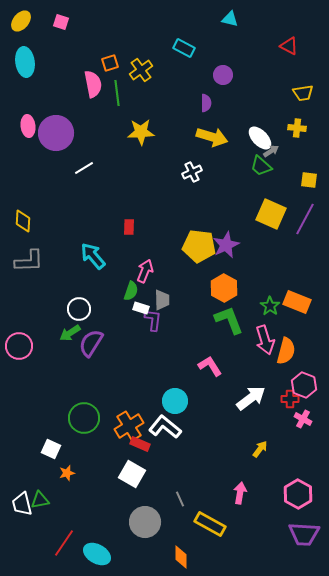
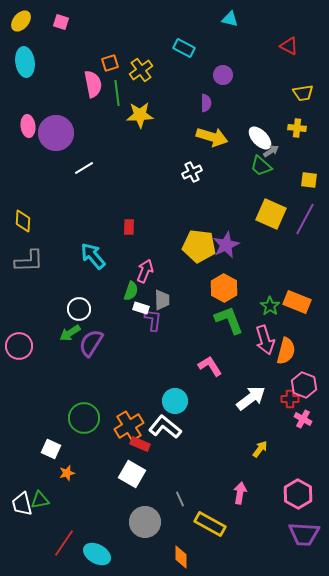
yellow star at (141, 132): moved 1 px left, 17 px up
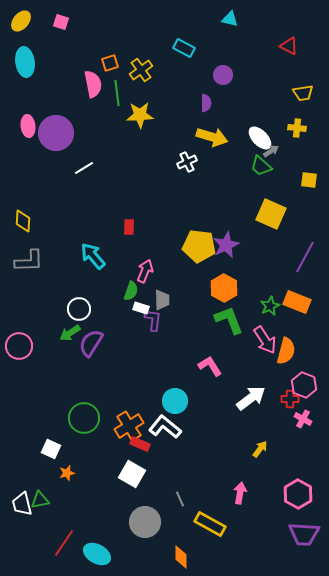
white cross at (192, 172): moved 5 px left, 10 px up
purple line at (305, 219): moved 38 px down
green star at (270, 306): rotated 12 degrees clockwise
pink arrow at (265, 340): rotated 16 degrees counterclockwise
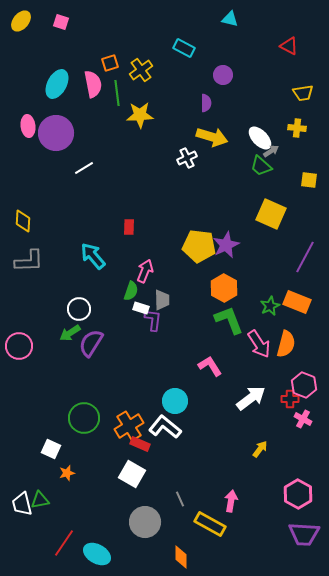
cyan ellipse at (25, 62): moved 32 px right, 22 px down; rotated 36 degrees clockwise
white cross at (187, 162): moved 4 px up
pink arrow at (265, 340): moved 6 px left, 4 px down
orange semicircle at (286, 351): moved 7 px up
pink arrow at (240, 493): moved 9 px left, 8 px down
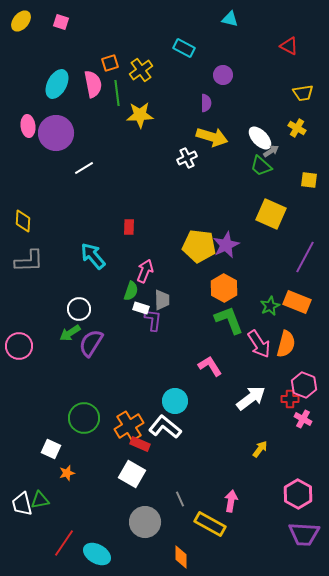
yellow cross at (297, 128): rotated 24 degrees clockwise
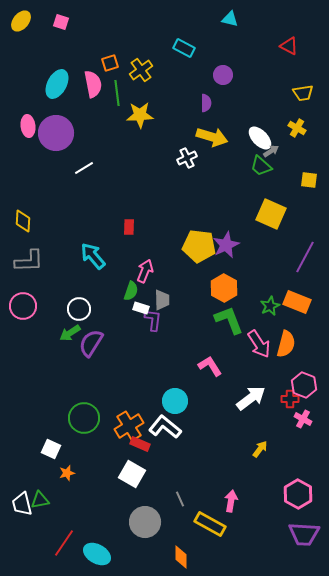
pink circle at (19, 346): moved 4 px right, 40 px up
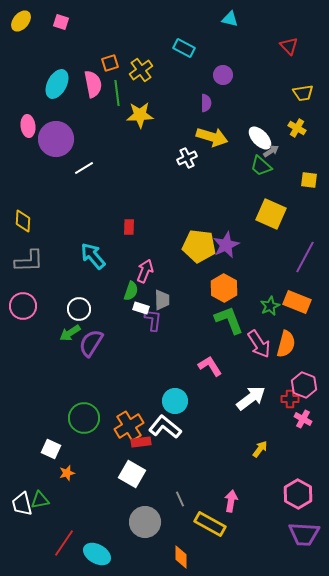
red triangle at (289, 46): rotated 18 degrees clockwise
purple circle at (56, 133): moved 6 px down
red rectangle at (140, 444): moved 1 px right, 2 px up; rotated 30 degrees counterclockwise
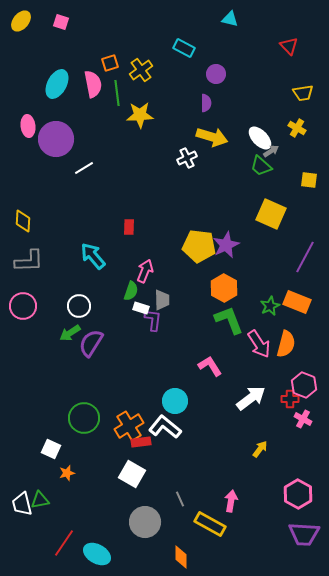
purple circle at (223, 75): moved 7 px left, 1 px up
white circle at (79, 309): moved 3 px up
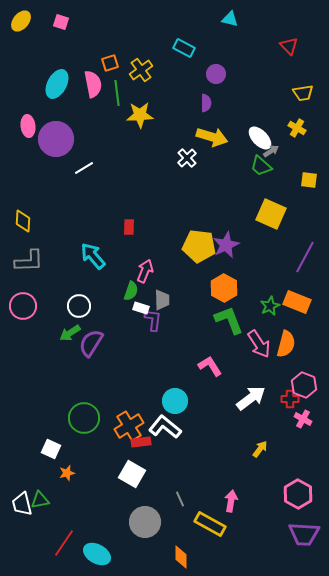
white cross at (187, 158): rotated 18 degrees counterclockwise
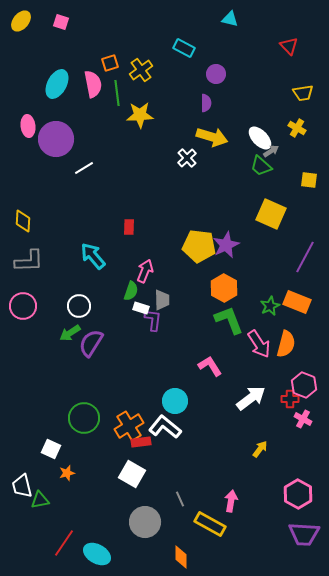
white trapezoid at (22, 504): moved 18 px up
